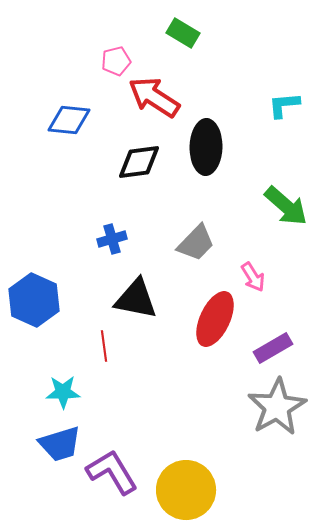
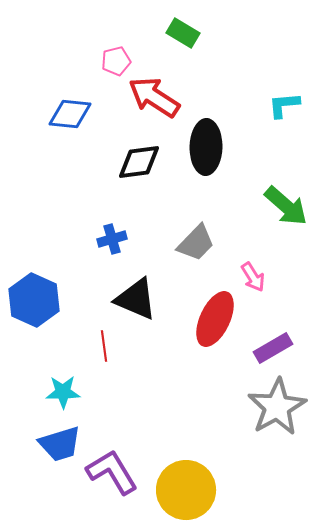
blue diamond: moved 1 px right, 6 px up
black triangle: rotated 12 degrees clockwise
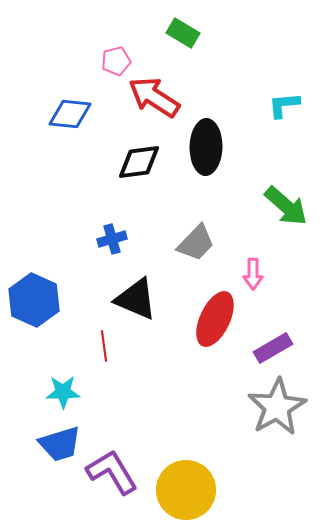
pink arrow: moved 3 px up; rotated 32 degrees clockwise
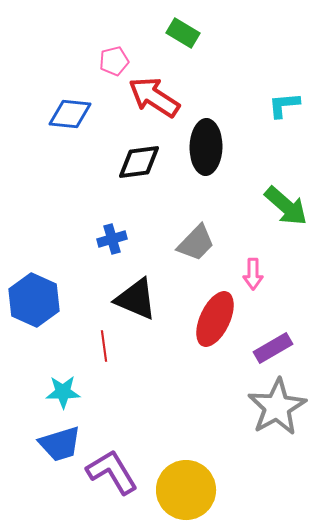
pink pentagon: moved 2 px left
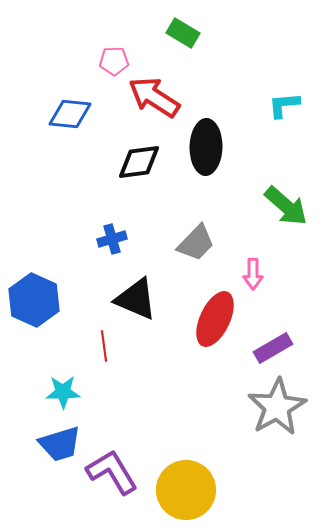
pink pentagon: rotated 12 degrees clockwise
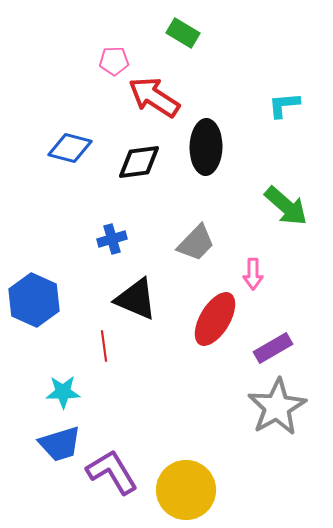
blue diamond: moved 34 px down; rotated 9 degrees clockwise
red ellipse: rotated 6 degrees clockwise
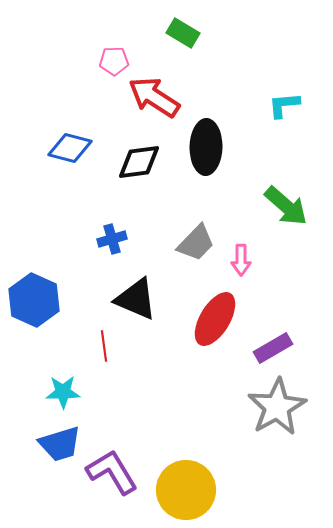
pink arrow: moved 12 px left, 14 px up
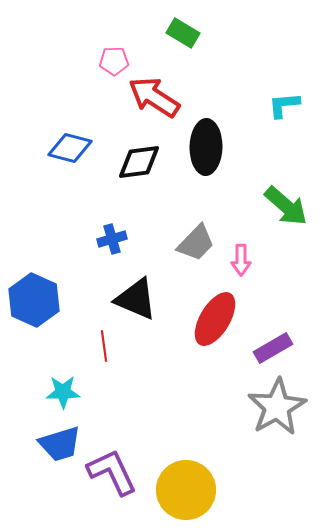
purple L-shape: rotated 6 degrees clockwise
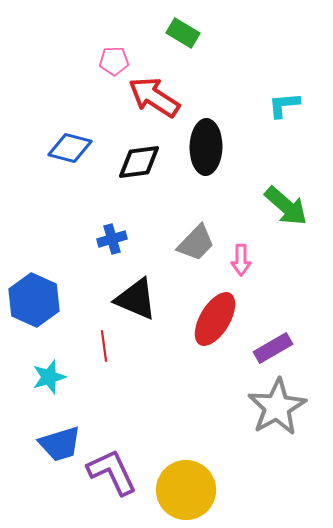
cyan star: moved 14 px left, 15 px up; rotated 16 degrees counterclockwise
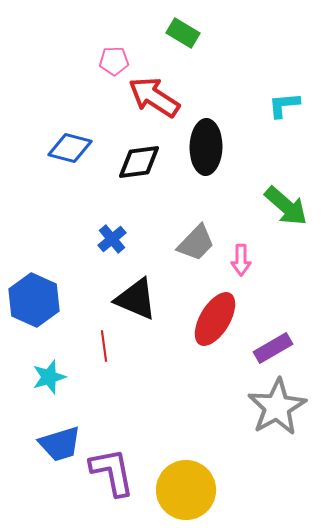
blue cross: rotated 24 degrees counterclockwise
purple L-shape: rotated 14 degrees clockwise
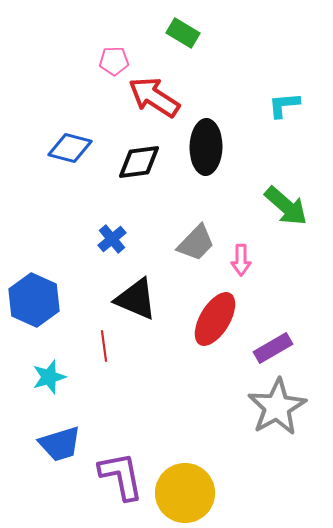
purple L-shape: moved 9 px right, 4 px down
yellow circle: moved 1 px left, 3 px down
